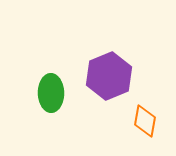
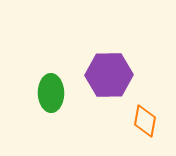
purple hexagon: moved 1 px up; rotated 21 degrees clockwise
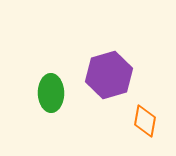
purple hexagon: rotated 15 degrees counterclockwise
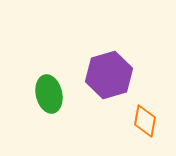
green ellipse: moved 2 px left, 1 px down; rotated 12 degrees counterclockwise
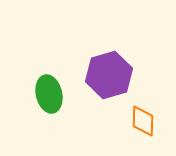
orange diamond: moved 2 px left; rotated 8 degrees counterclockwise
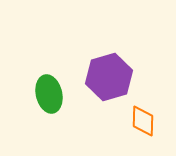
purple hexagon: moved 2 px down
